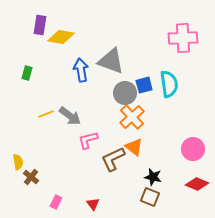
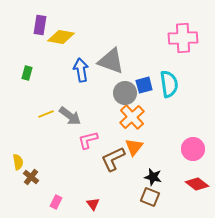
orange triangle: rotated 30 degrees clockwise
red diamond: rotated 15 degrees clockwise
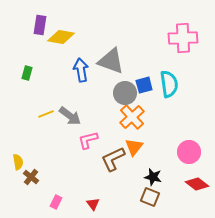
pink circle: moved 4 px left, 3 px down
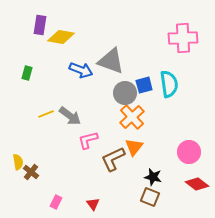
blue arrow: rotated 120 degrees clockwise
brown cross: moved 5 px up
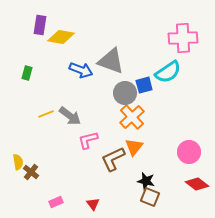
cyan semicircle: moved 1 px left, 12 px up; rotated 64 degrees clockwise
black star: moved 7 px left, 4 px down
pink rectangle: rotated 40 degrees clockwise
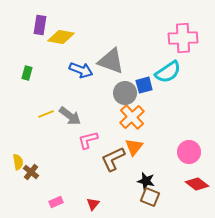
red triangle: rotated 16 degrees clockwise
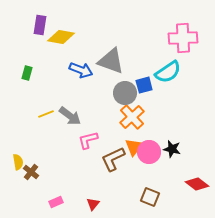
pink circle: moved 40 px left
black star: moved 26 px right, 32 px up
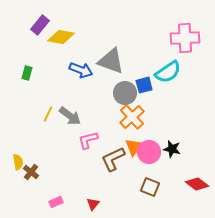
purple rectangle: rotated 30 degrees clockwise
pink cross: moved 2 px right
yellow line: moved 2 px right; rotated 42 degrees counterclockwise
brown square: moved 10 px up
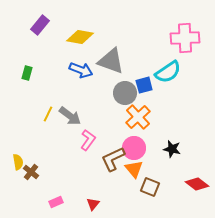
yellow diamond: moved 19 px right
orange cross: moved 6 px right
pink L-shape: rotated 140 degrees clockwise
orange triangle: moved 22 px down; rotated 18 degrees counterclockwise
pink circle: moved 15 px left, 4 px up
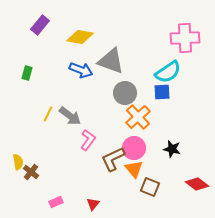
blue square: moved 18 px right, 7 px down; rotated 12 degrees clockwise
